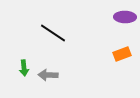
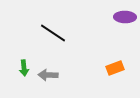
orange rectangle: moved 7 px left, 14 px down
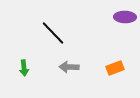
black line: rotated 12 degrees clockwise
gray arrow: moved 21 px right, 8 px up
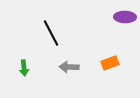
black line: moved 2 px left; rotated 16 degrees clockwise
orange rectangle: moved 5 px left, 5 px up
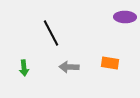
orange rectangle: rotated 30 degrees clockwise
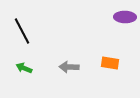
black line: moved 29 px left, 2 px up
green arrow: rotated 119 degrees clockwise
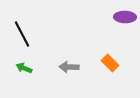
black line: moved 3 px down
orange rectangle: rotated 36 degrees clockwise
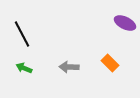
purple ellipse: moved 6 px down; rotated 25 degrees clockwise
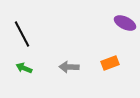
orange rectangle: rotated 66 degrees counterclockwise
